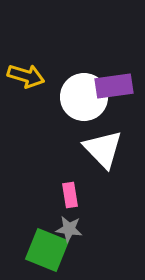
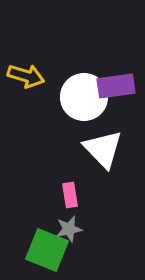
purple rectangle: moved 2 px right
gray star: rotated 20 degrees counterclockwise
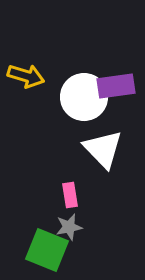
gray star: moved 2 px up
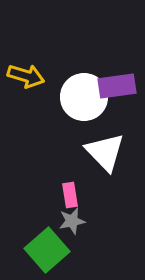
purple rectangle: moved 1 px right
white triangle: moved 2 px right, 3 px down
gray star: moved 3 px right, 6 px up
green square: rotated 27 degrees clockwise
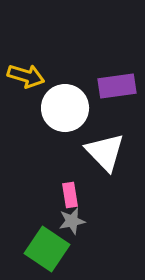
white circle: moved 19 px left, 11 px down
green square: moved 1 px up; rotated 15 degrees counterclockwise
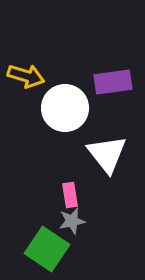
purple rectangle: moved 4 px left, 4 px up
white triangle: moved 2 px right, 2 px down; rotated 6 degrees clockwise
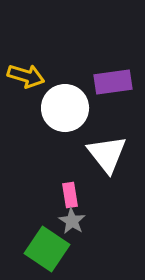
gray star: rotated 28 degrees counterclockwise
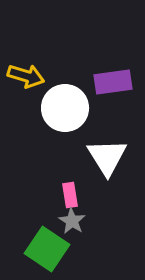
white triangle: moved 3 px down; rotated 6 degrees clockwise
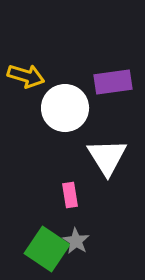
gray star: moved 4 px right, 20 px down
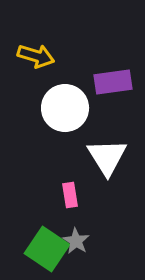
yellow arrow: moved 10 px right, 20 px up
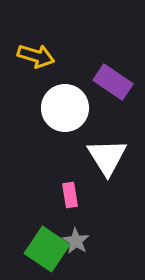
purple rectangle: rotated 42 degrees clockwise
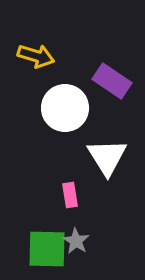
purple rectangle: moved 1 px left, 1 px up
green square: rotated 33 degrees counterclockwise
